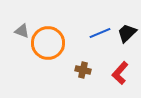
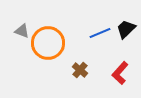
black trapezoid: moved 1 px left, 4 px up
brown cross: moved 3 px left; rotated 28 degrees clockwise
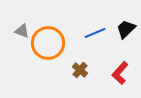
blue line: moved 5 px left
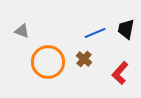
black trapezoid: rotated 35 degrees counterclockwise
orange circle: moved 19 px down
brown cross: moved 4 px right, 11 px up
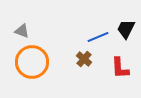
black trapezoid: rotated 15 degrees clockwise
blue line: moved 3 px right, 4 px down
orange circle: moved 16 px left
red L-shape: moved 5 px up; rotated 45 degrees counterclockwise
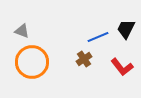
brown cross: rotated 14 degrees clockwise
red L-shape: moved 2 px right, 1 px up; rotated 35 degrees counterclockwise
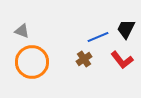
red L-shape: moved 7 px up
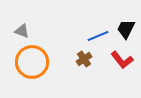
blue line: moved 1 px up
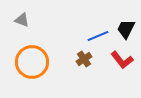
gray triangle: moved 11 px up
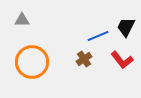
gray triangle: rotated 21 degrees counterclockwise
black trapezoid: moved 2 px up
